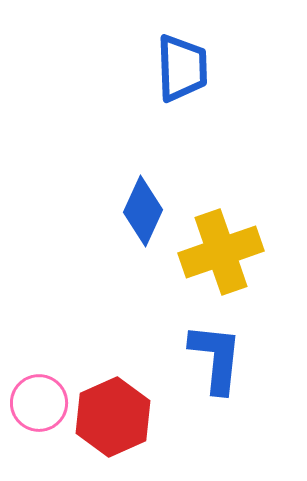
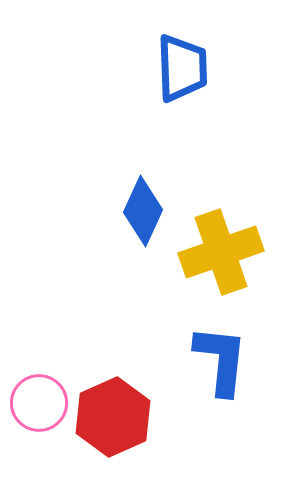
blue L-shape: moved 5 px right, 2 px down
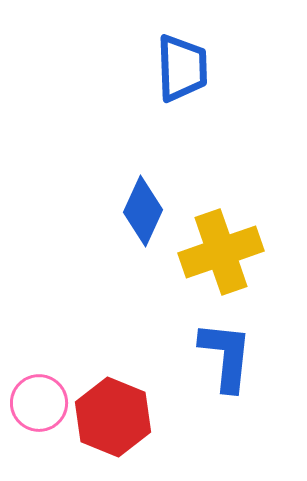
blue L-shape: moved 5 px right, 4 px up
red hexagon: rotated 14 degrees counterclockwise
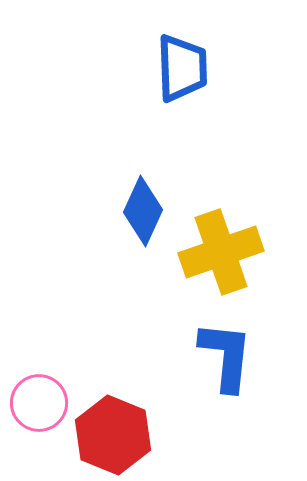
red hexagon: moved 18 px down
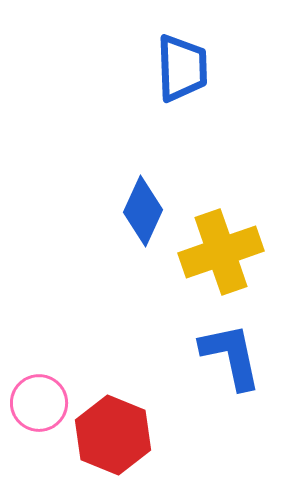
blue L-shape: moved 5 px right; rotated 18 degrees counterclockwise
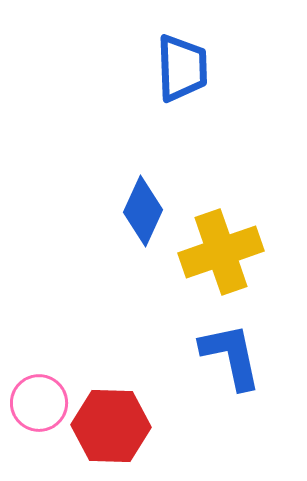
red hexagon: moved 2 px left, 9 px up; rotated 20 degrees counterclockwise
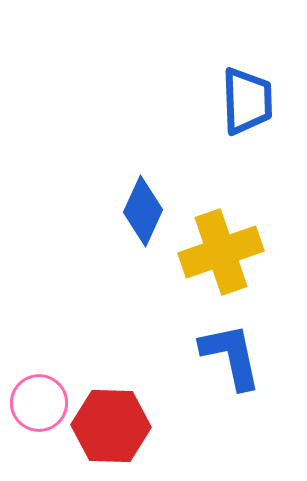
blue trapezoid: moved 65 px right, 33 px down
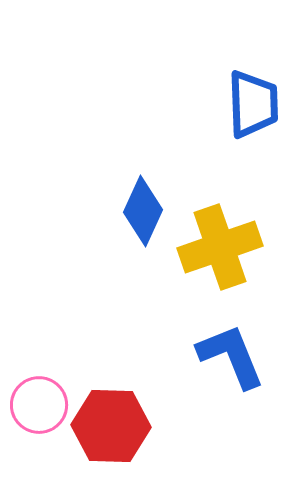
blue trapezoid: moved 6 px right, 3 px down
yellow cross: moved 1 px left, 5 px up
blue L-shape: rotated 10 degrees counterclockwise
pink circle: moved 2 px down
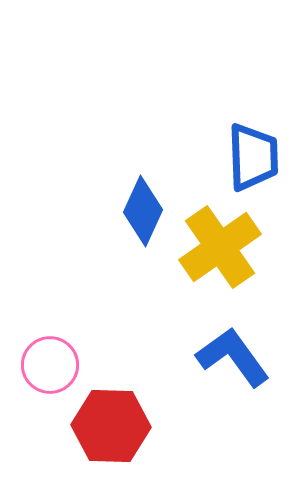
blue trapezoid: moved 53 px down
yellow cross: rotated 16 degrees counterclockwise
blue L-shape: moved 2 px right, 1 px down; rotated 14 degrees counterclockwise
pink circle: moved 11 px right, 40 px up
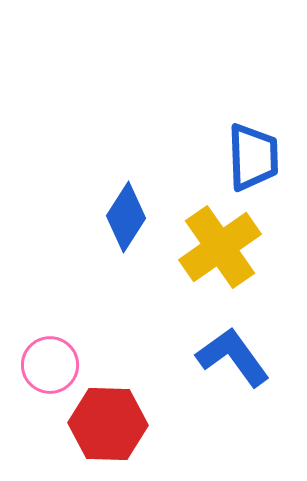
blue diamond: moved 17 px left, 6 px down; rotated 8 degrees clockwise
red hexagon: moved 3 px left, 2 px up
